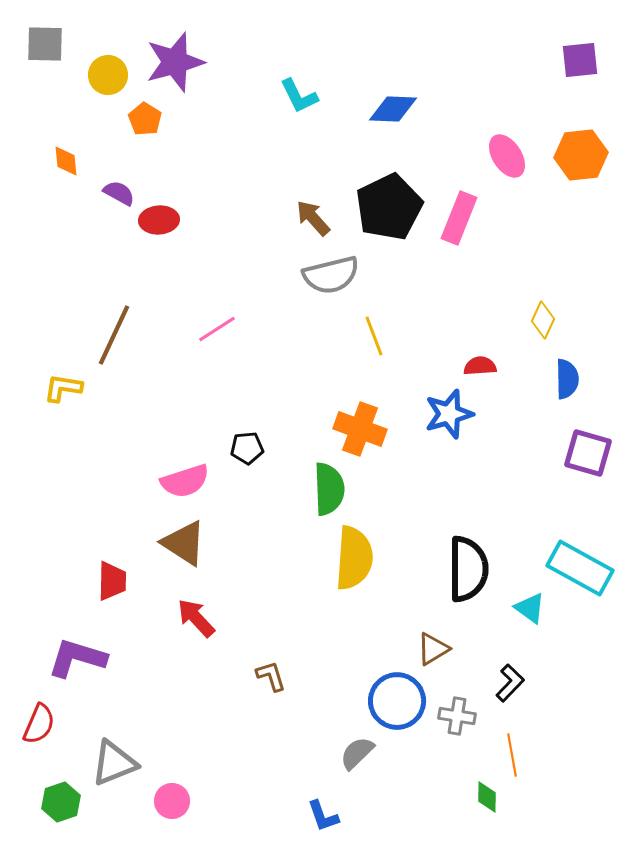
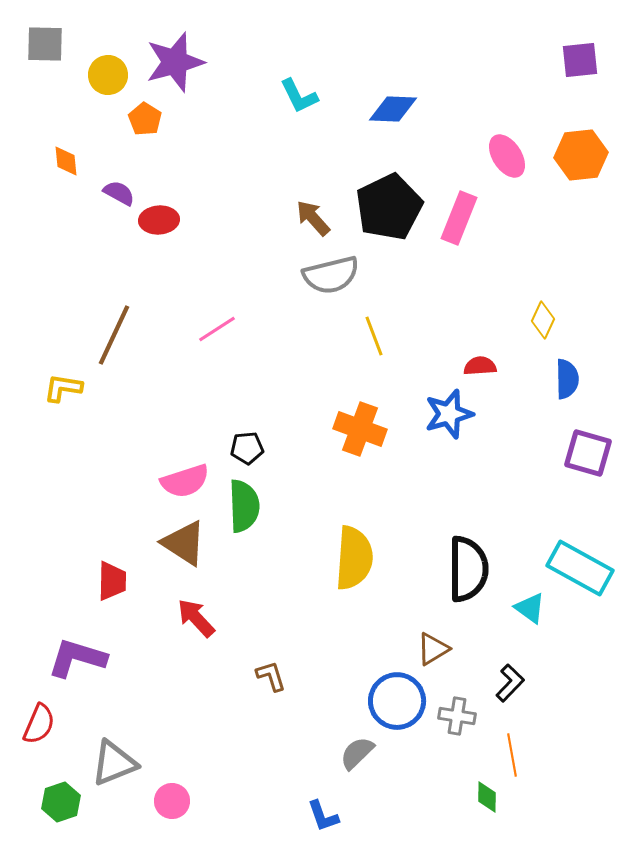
green semicircle at (329, 489): moved 85 px left, 17 px down
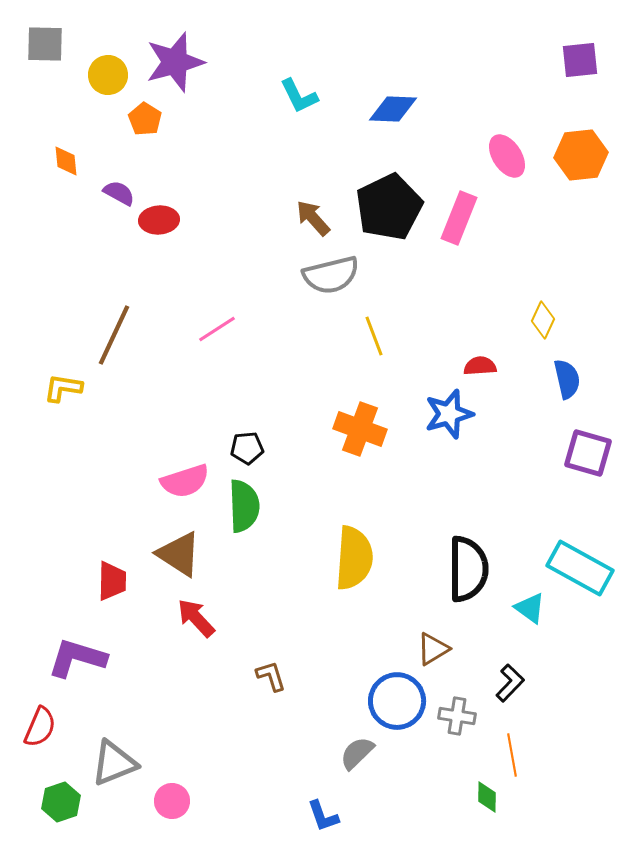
blue semicircle at (567, 379): rotated 12 degrees counterclockwise
brown triangle at (184, 543): moved 5 px left, 11 px down
red semicircle at (39, 724): moved 1 px right, 3 px down
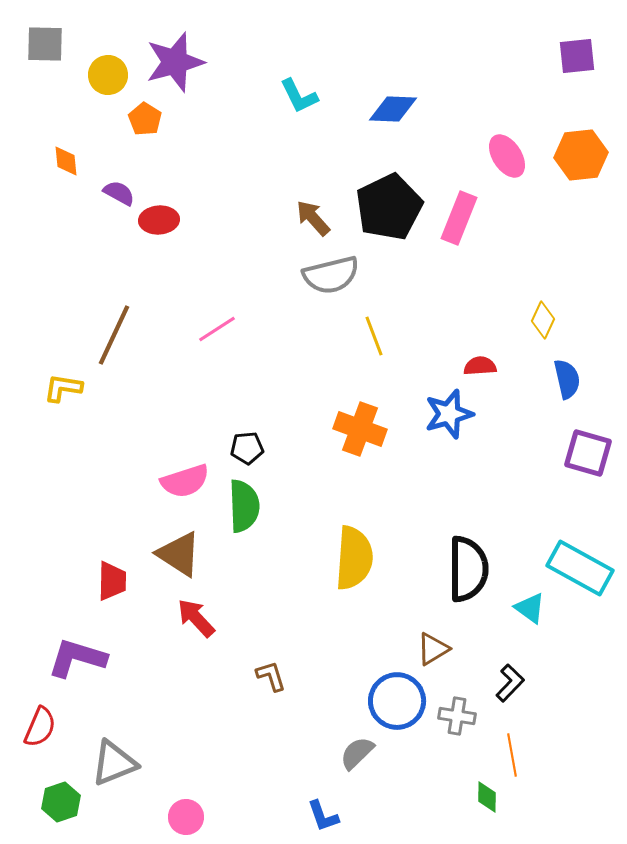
purple square at (580, 60): moved 3 px left, 4 px up
pink circle at (172, 801): moved 14 px right, 16 px down
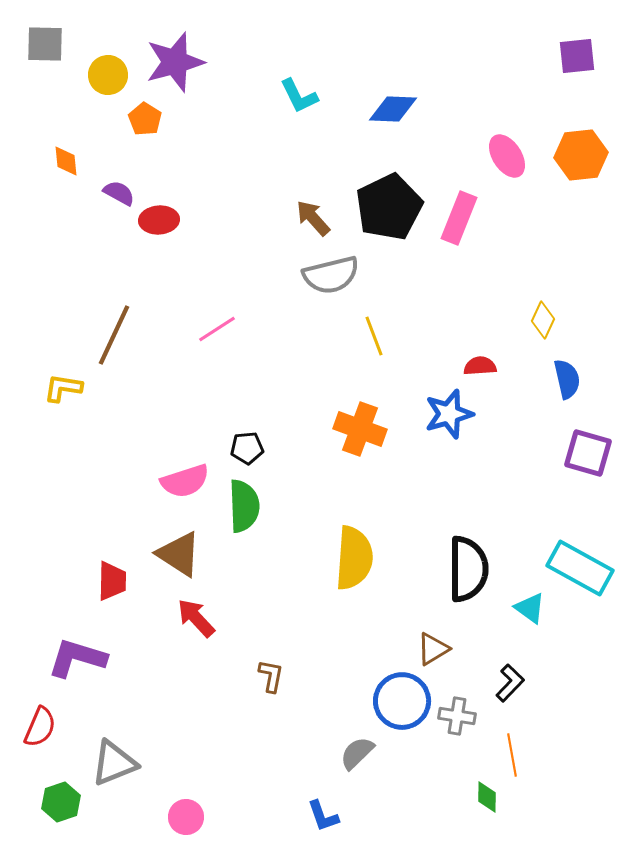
brown L-shape at (271, 676): rotated 28 degrees clockwise
blue circle at (397, 701): moved 5 px right
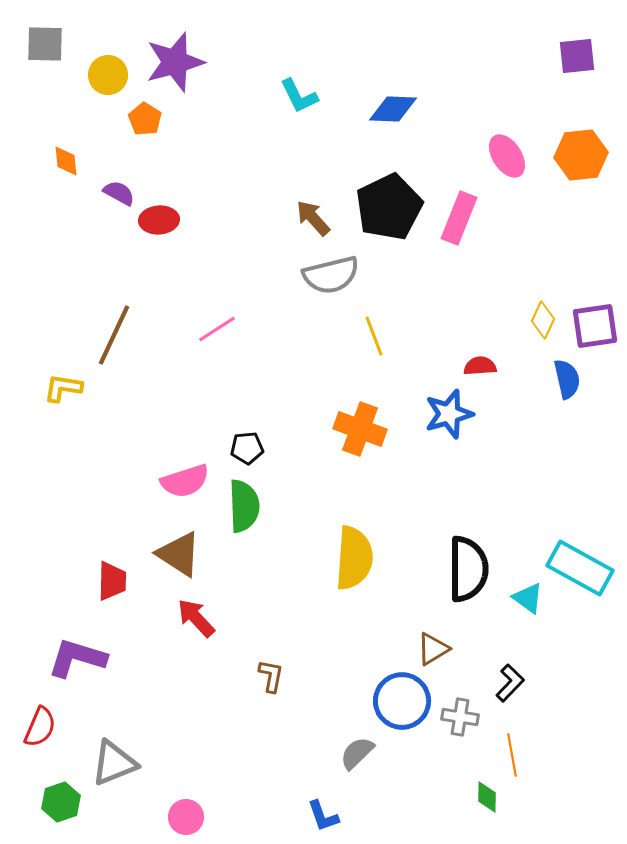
purple square at (588, 453): moved 7 px right, 127 px up; rotated 24 degrees counterclockwise
cyan triangle at (530, 608): moved 2 px left, 10 px up
gray cross at (457, 716): moved 3 px right, 1 px down
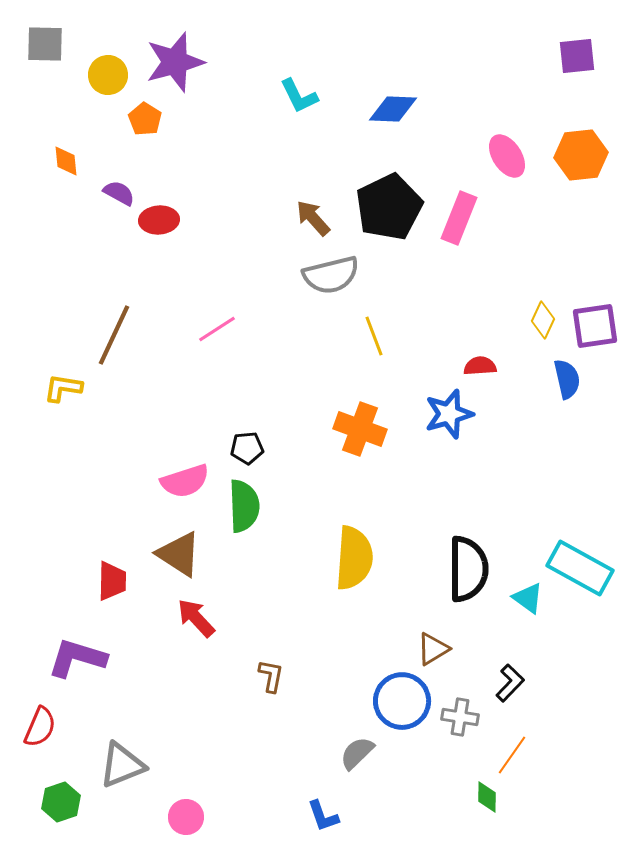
orange line at (512, 755): rotated 45 degrees clockwise
gray triangle at (114, 763): moved 8 px right, 2 px down
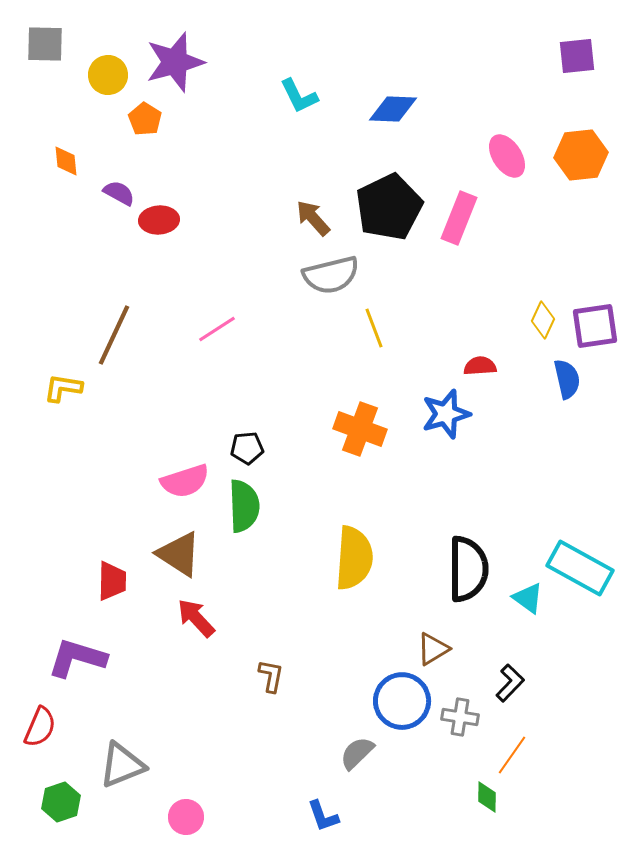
yellow line at (374, 336): moved 8 px up
blue star at (449, 414): moved 3 px left
